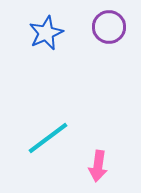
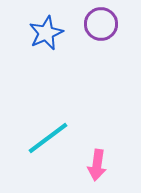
purple circle: moved 8 px left, 3 px up
pink arrow: moved 1 px left, 1 px up
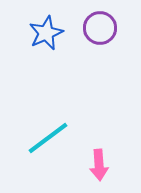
purple circle: moved 1 px left, 4 px down
pink arrow: moved 2 px right; rotated 12 degrees counterclockwise
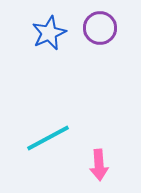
blue star: moved 3 px right
cyan line: rotated 9 degrees clockwise
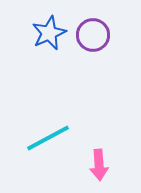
purple circle: moved 7 px left, 7 px down
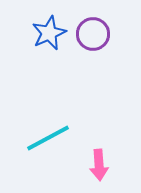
purple circle: moved 1 px up
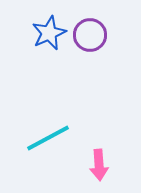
purple circle: moved 3 px left, 1 px down
